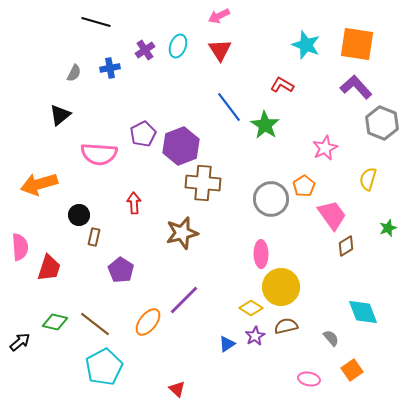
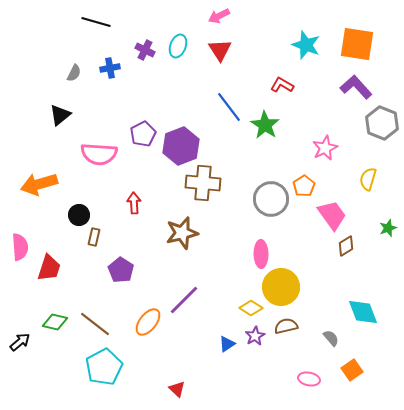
purple cross at (145, 50): rotated 30 degrees counterclockwise
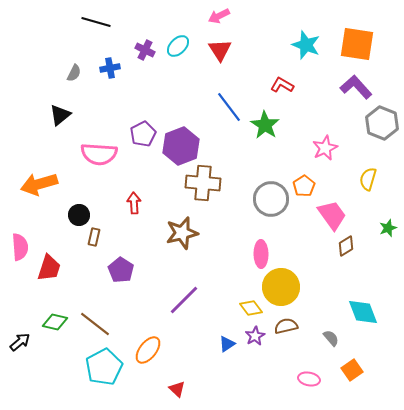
cyan ellipse at (178, 46): rotated 25 degrees clockwise
yellow diamond at (251, 308): rotated 20 degrees clockwise
orange ellipse at (148, 322): moved 28 px down
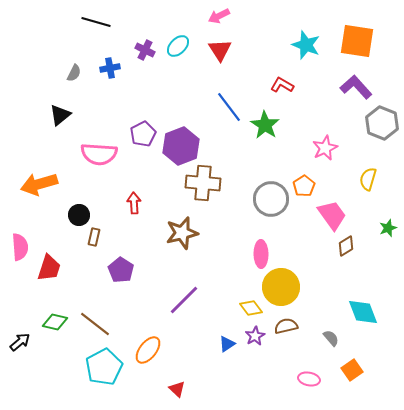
orange square at (357, 44): moved 3 px up
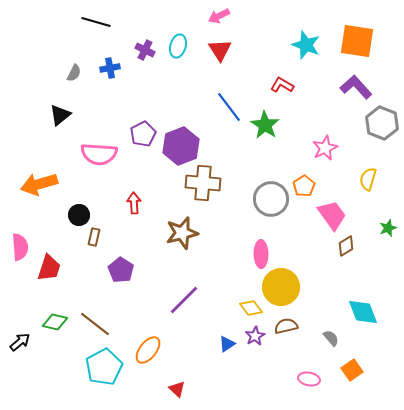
cyan ellipse at (178, 46): rotated 30 degrees counterclockwise
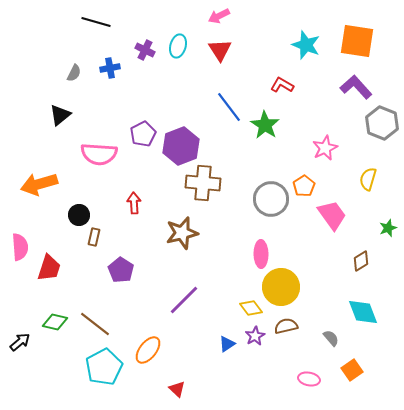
brown diamond at (346, 246): moved 15 px right, 15 px down
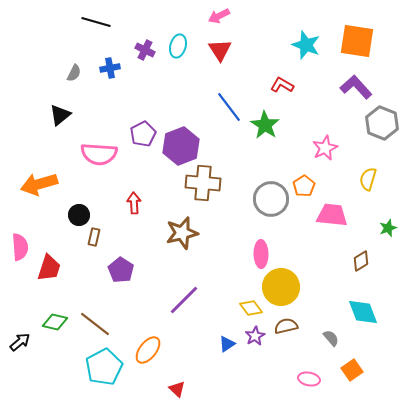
pink trapezoid at (332, 215): rotated 48 degrees counterclockwise
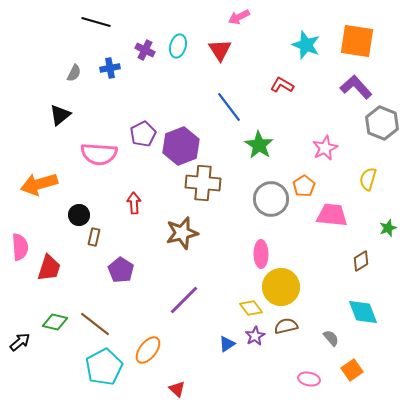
pink arrow at (219, 16): moved 20 px right, 1 px down
green star at (265, 125): moved 6 px left, 20 px down
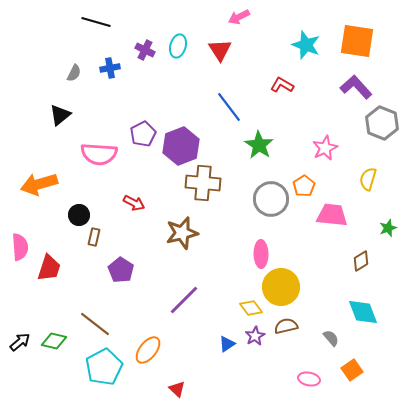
red arrow at (134, 203): rotated 120 degrees clockwise
green diamond at (55, 322): moved 1 px left, 19 px down
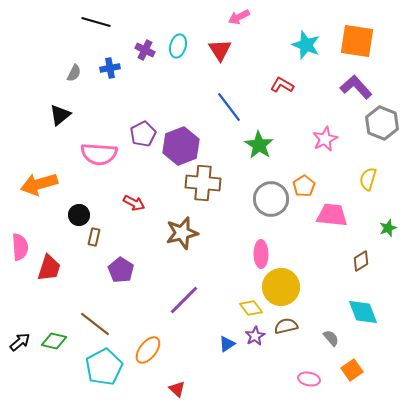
pink star at (325, 148): moved 9 px up
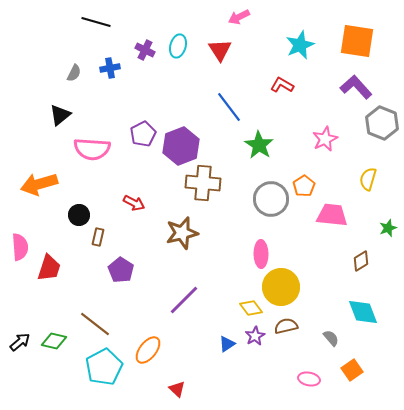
cyan star at (306, 45): moved 6 px left; rotated 28 degrees clockwise
pink semicircle at (99, 154): moved 7 px left, 5 px up
brown rectangle at (94, 237): moved 4 px right
